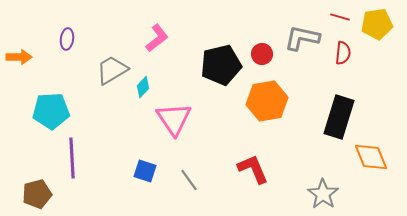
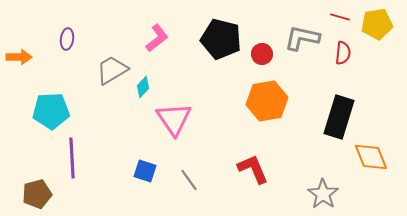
black pentagon: moved 26 px up; rotated 27 degrees clockwise
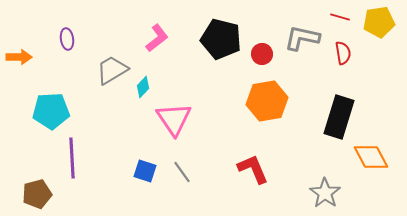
yellow pentagon: moved 2 px right, 2 px up
purple ellipse: rotated 15 degrees counterclockwise
red semicircle: rotated 15 degrees counterclockwise
orange diamond: rotated 6 degrees counterclockwise
gray line: moved 7 px left, 8 px up
gray star: moved 2 px right, 1 px up
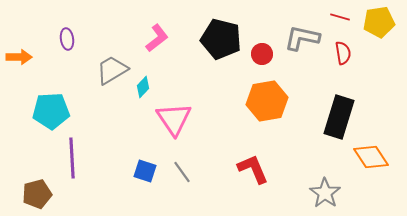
orange diamond: rotated 6 degrees counterclockwise
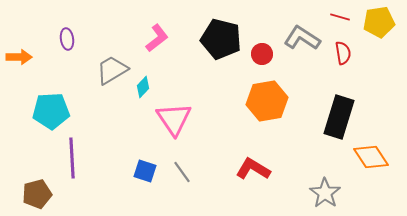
gray L-shape: rotated 21 degrees clockwise
red L-shape: rotated 36 degrees counterclockwise
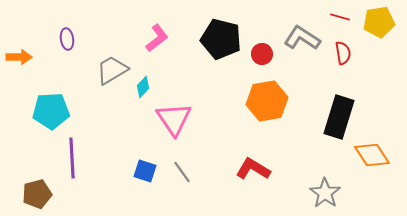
orange diamond: moved 1 px right, 2 px up
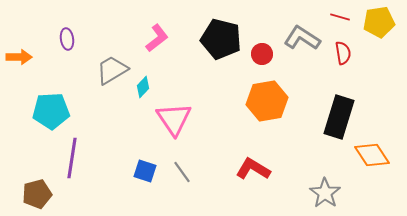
purple line: rotated 12 degrees clockwise
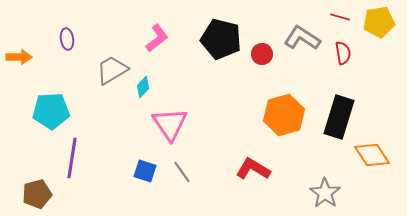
orange hexagon: moved 17 px right, 14 px down; rotated 6 degrees counterclockwise
pink triangle: moved 4 px left, 5 px down
